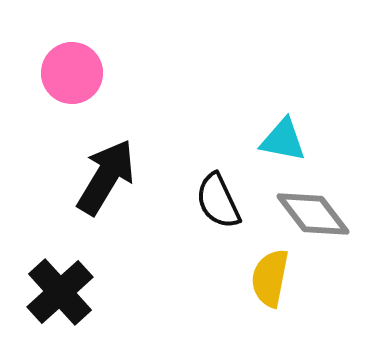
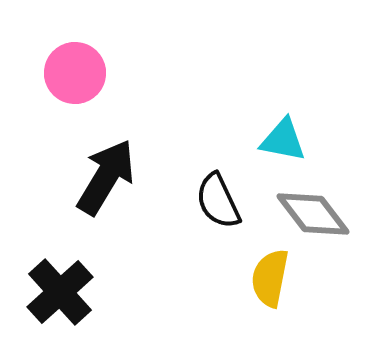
pink circle: moved 3 px right
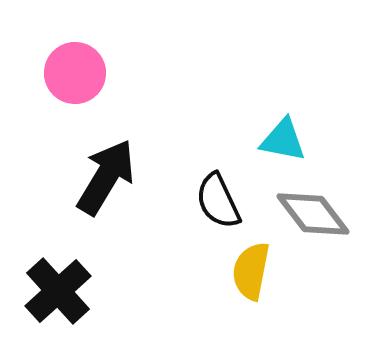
yellow semicircle: moved 19 px left, 7 px up
black cross: moved 2 px left, 1 px up
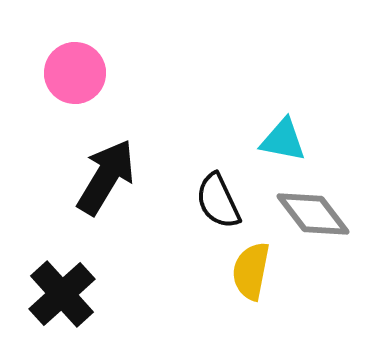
black cross: moved 4 px right, 3 px down
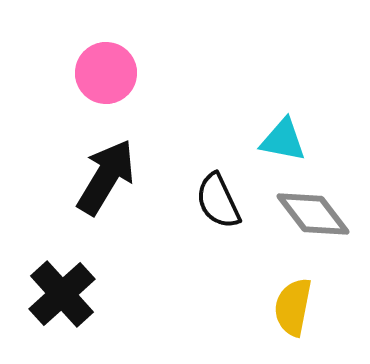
pink circle: moved 31 px right
yellow semicircle: moved 42 px right, 36 px down
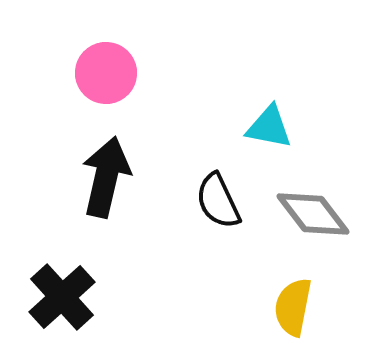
cyan triangle: moved 14 px left, 13 px up
black arrow: rotated 18 degrees counterclockwise
black cross: moved 3 px down
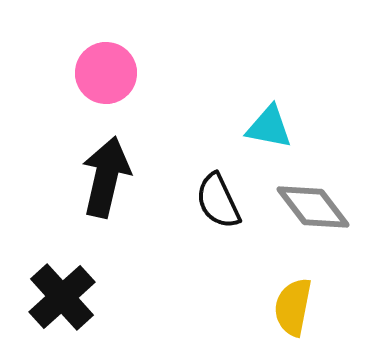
gray diamond: moved 7 px up
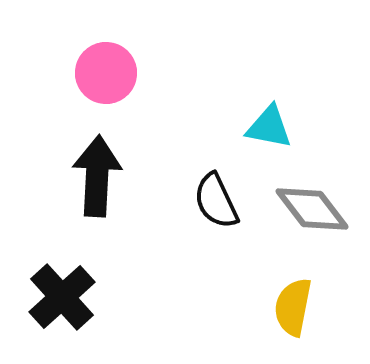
black arrow: moved 9 px left, 1 px up; rotated 10 degrees counterclockwise
black semicircle: moved 2 px left
gray diamond: moved 1 px left, 2 px down
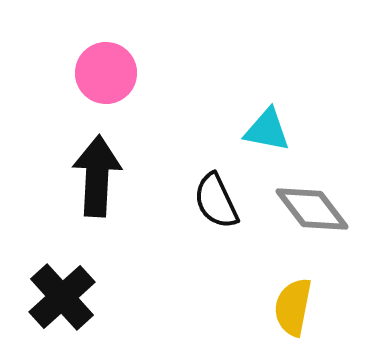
cyan triangle: moved 2 px left, 3 px down
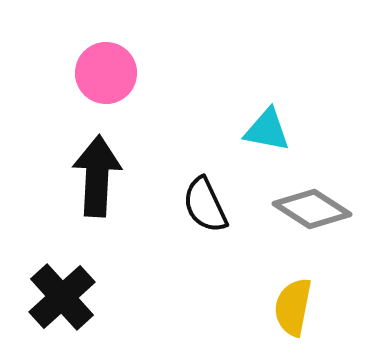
black semicircle: moved 11 px left, 4 px down
gray diamond: rotated 20 degrees counterclockwise
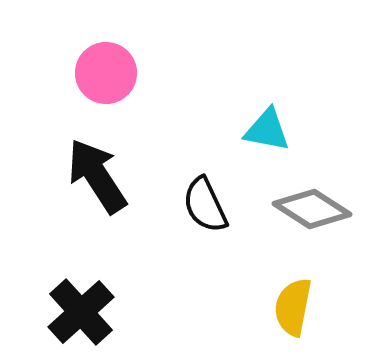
black arrow: rotated 36 degrees counterclockwise
black cross: moved 19 px right, 15 px down
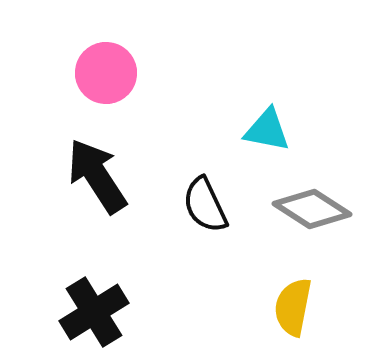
black cross: moved 13 px right; rotated 10 degrees clockwise
